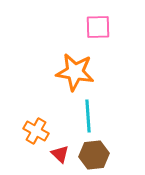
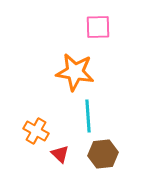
brown hexagon: moved 9 px right, 1 px up
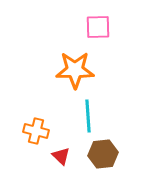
orange star: moved 2 px up; rotated 9 degrees counterclockwise
orange cross: rotated 15 degrees counterclockwise
red triangle: moved 1 px right, 2 px down
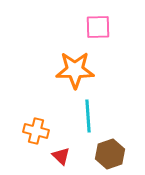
brown hexagon: moved 7 px right; rotated 12 degrees counterclockwise
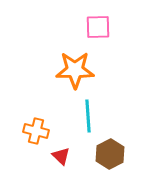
brown hexagon: rotated 8 degrees counterclockwise
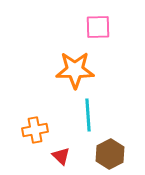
cyan line: moved 1 px up
orange cross: moved 1 px left, 1 px up; rotated 25 degrees counterclockwise
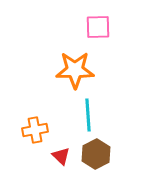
brown hexagon: moved 14 px left
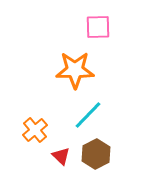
cyan line: rotated 48 degrees clockwise
orange cross: rotated 30 degrees counterclockwise
